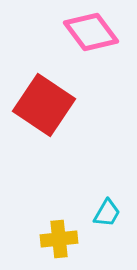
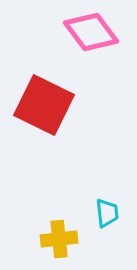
red square: rotated 8 degrees counterclockwise
cyan trapezoid: rotated 36 degrees counterclockwise
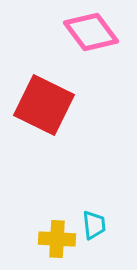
cyan trapezoid: moved 13 px left, 12 px down
yellow cross: moved 2 px left; rotated 9 degrees clockwise
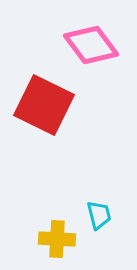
pink diamond: moved 13 px down
cyan trapezoid: moved 5 px right, 10 px up; rotated 8 degrees counterclockwise
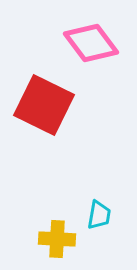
pink diamond: moved 2 px up
cyan trapezoid: rotated 24 degrees clockwise
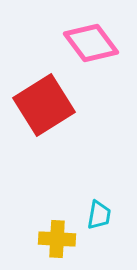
red square: rotated 32 degrees clockwise
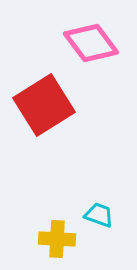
cyan trapezoid: rotated 80 degrees counterclockwise
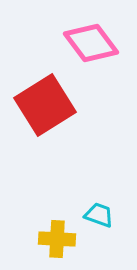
red square: moved 1 px right
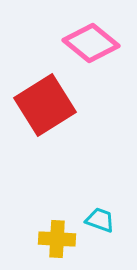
pink diamond: rotated 14 degrees counterclockwise
cyan trapezoid: moved 1 px right, 5 px down
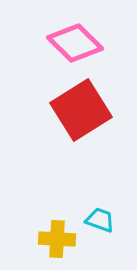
pink diamond: moved 16 px left; rotated 6 degrees clockwise
red square: moved 36 px right, 5 px down
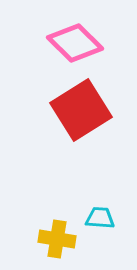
cyan trapezoid: moved 2 px up; rotated 16 degrees counterclockwise
yellow cross: rotated 6 degrees clockwise
